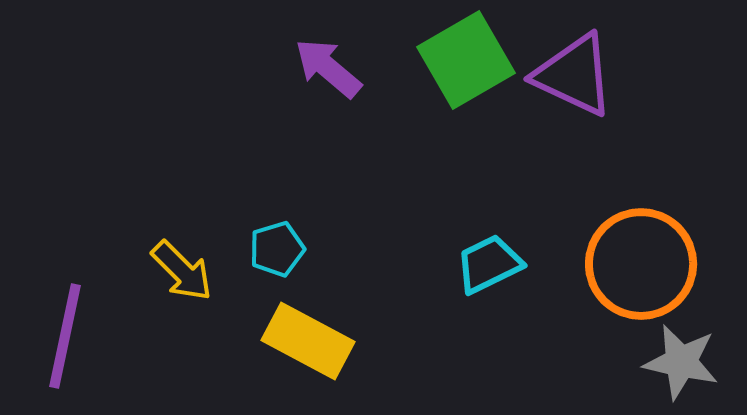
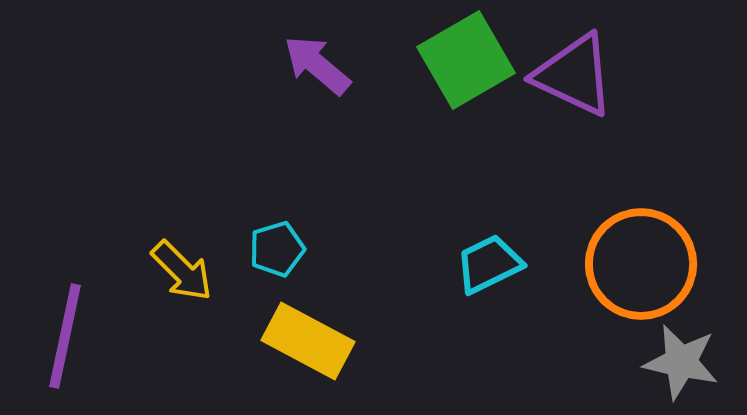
purple arrow: moved 11 px left, 3 px up
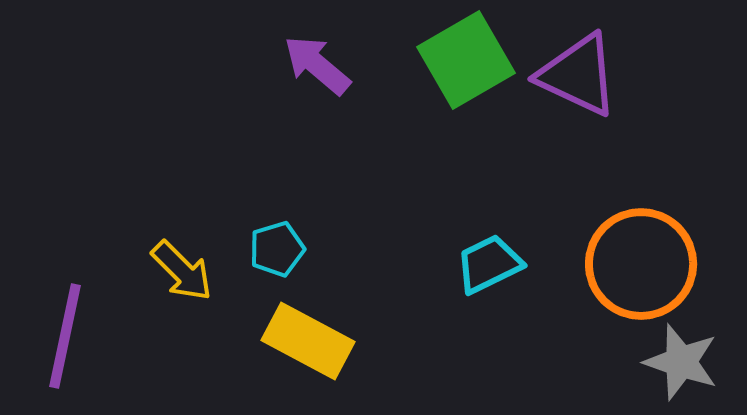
purple triangle: moved 4 px right
gray star: rotated 6 degrees clockwise
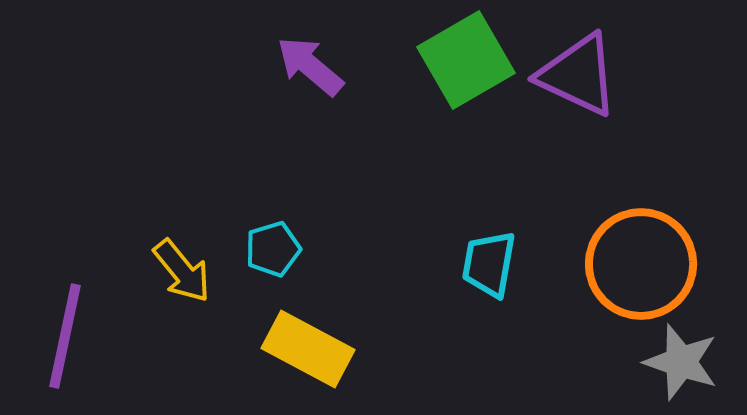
purple arrow: moved 7 px left, 1 px down
cyan pentagon: moved 4 px left
cyan trapezoid: rotated 54 degrees counterclockwise
yellow arrow: rotated 6 degrees clockwise
yellow rectangle: moved 8 px down
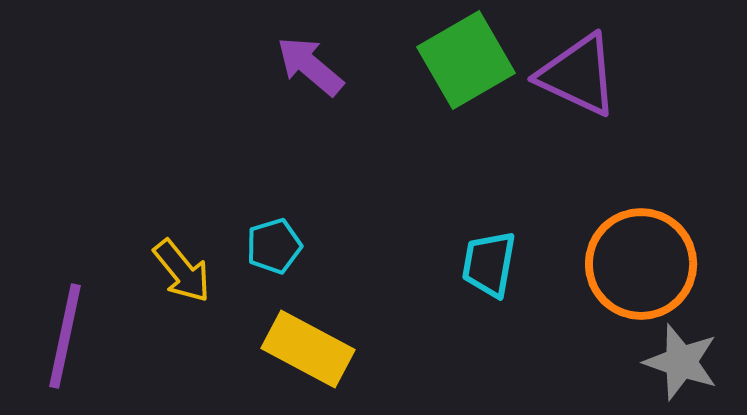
cyan pentagon: moved 1 px right, 3 px up
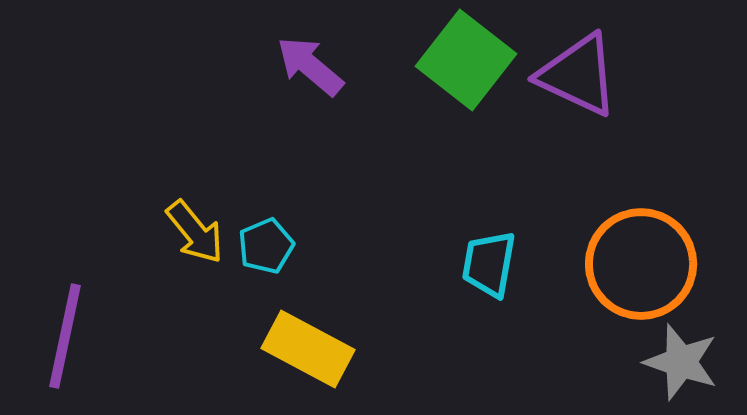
green square: rotated 22 degrees counterclockwise
cyan pentagon: moved 8 px left; rotated 6 degrees counterclockwise
yellow arrow: moved 13 px right, 39 px up
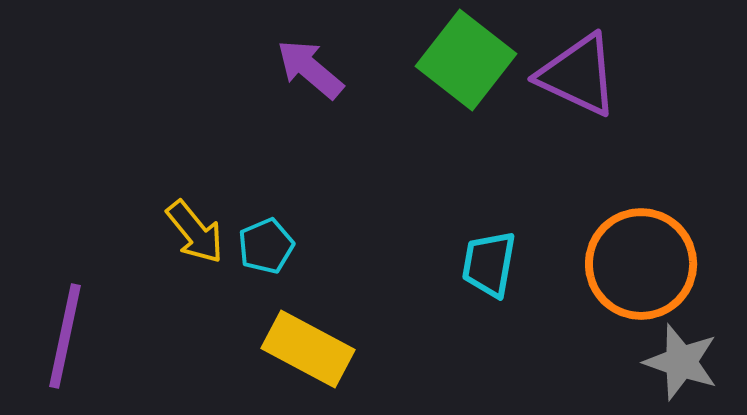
purple arrow: moved 3 px down
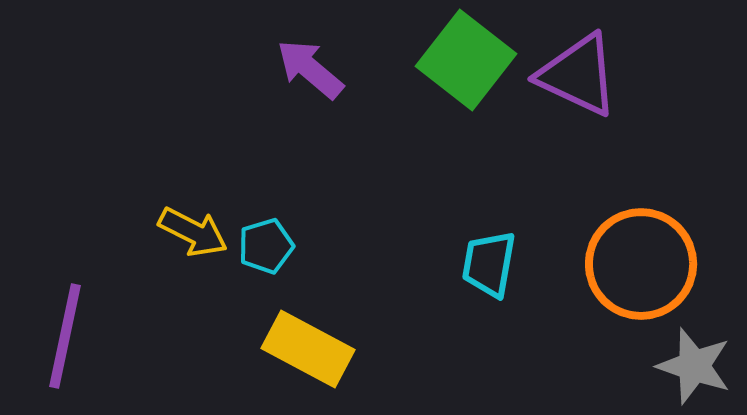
yellow arrow: moved 2 px left; rotated 24 degrees counterclockwise
cyan pentagon: rotated 6 degrees clockwise
gray star: moved 13 px right, 4 px down
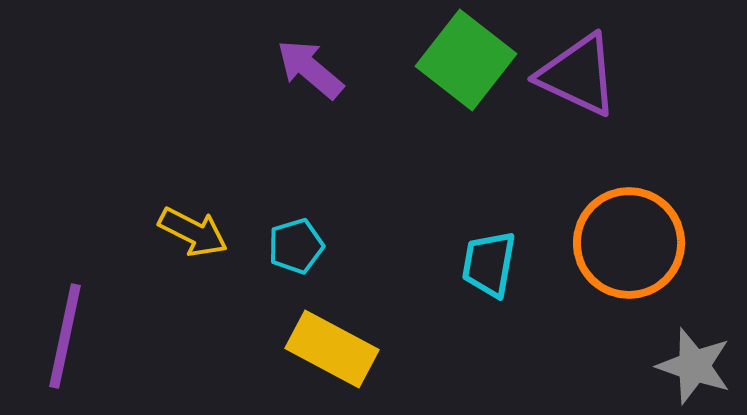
cyan pentagon: moved 30 px right
orange circle: moved 12 px left, 21 px up
yellow rectangle: moved 24 px right
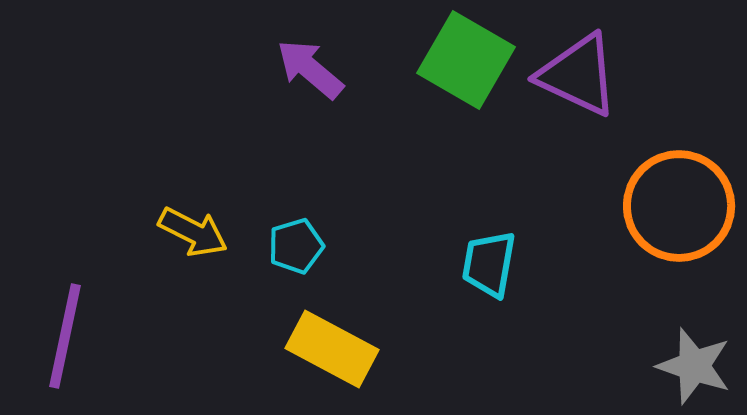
green square: rotated 8 degrees counterclockwise
orange circle: moved 50 px right, 37 px up
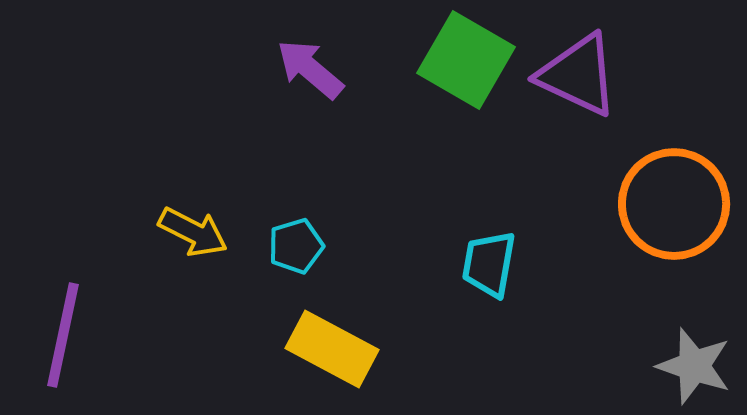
orange circle: moved 5 px left, 2 px up
purple line: moved 2 px left, 1 px up
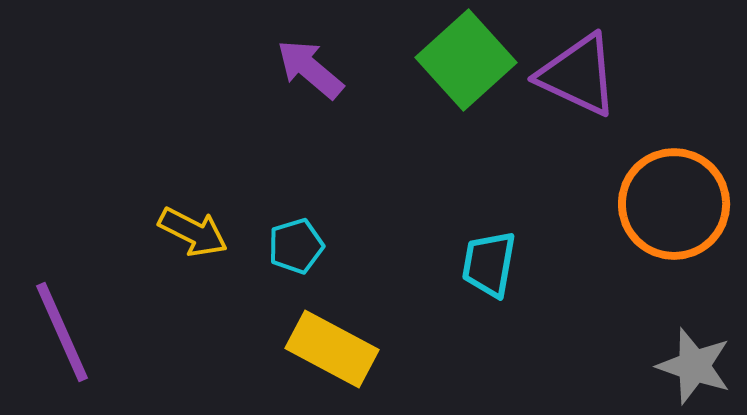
green square: rotated 18 degrees clockwise
purple line: moved 1 px left, 3 px up; rotated 36 degrees counterclockwise
